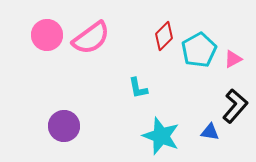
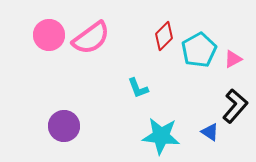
pink circle: moved 2 px right
cyan L-shape: rotated 10 degrees counterclockwise
blue triangle: rotated 24 degrees clockwise
cyan star: rotated 15 degrees counterclockwise
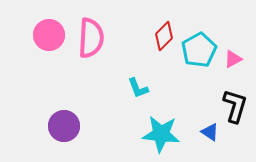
pink semicircle: rotated 51 degrees counterclockwise
black L-shape: rotated 24 degrees counterclockwise
cyan star: moved 2 px up
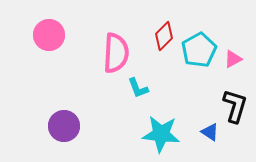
pink semicircle: moved 25 px right, 15 px down
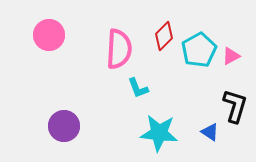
pink semicircle: moved 3 px right, 4 px up
pink triangle: moved 2 px left, 3 px up
cyan star: moved 2 px left, 1 px up
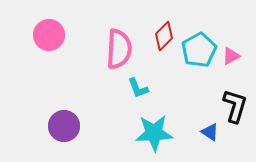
cyan star: moved 5 px left; rotated 9 degrees counterclockwise
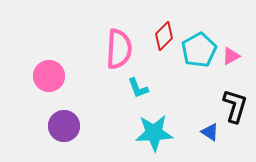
pink circle: moved 41 px down
